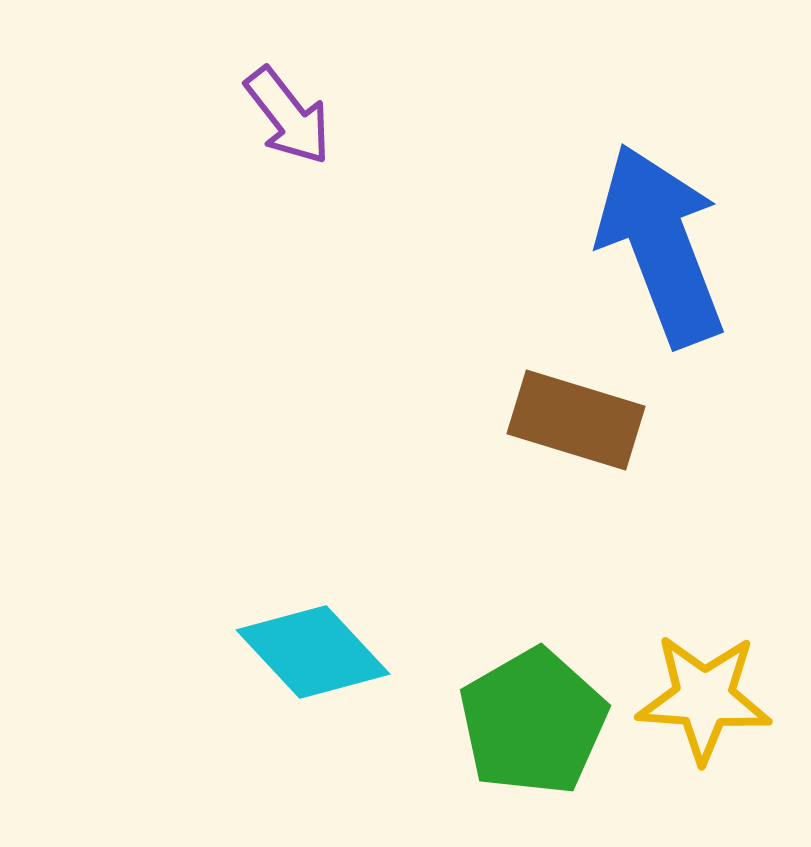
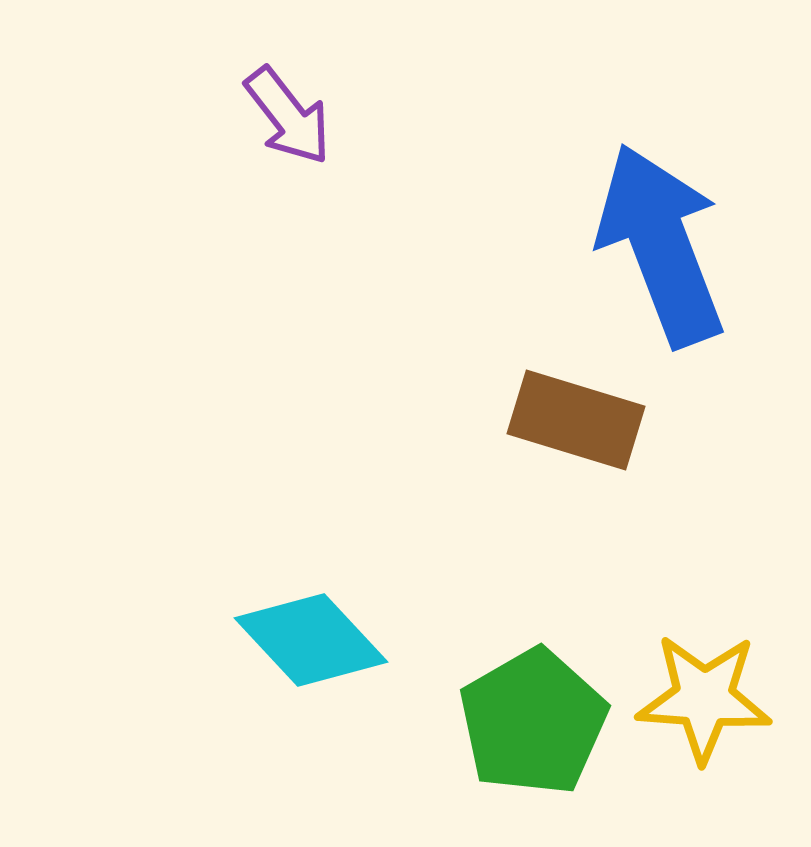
cyan diamond: moved 2 px left, 12 px up
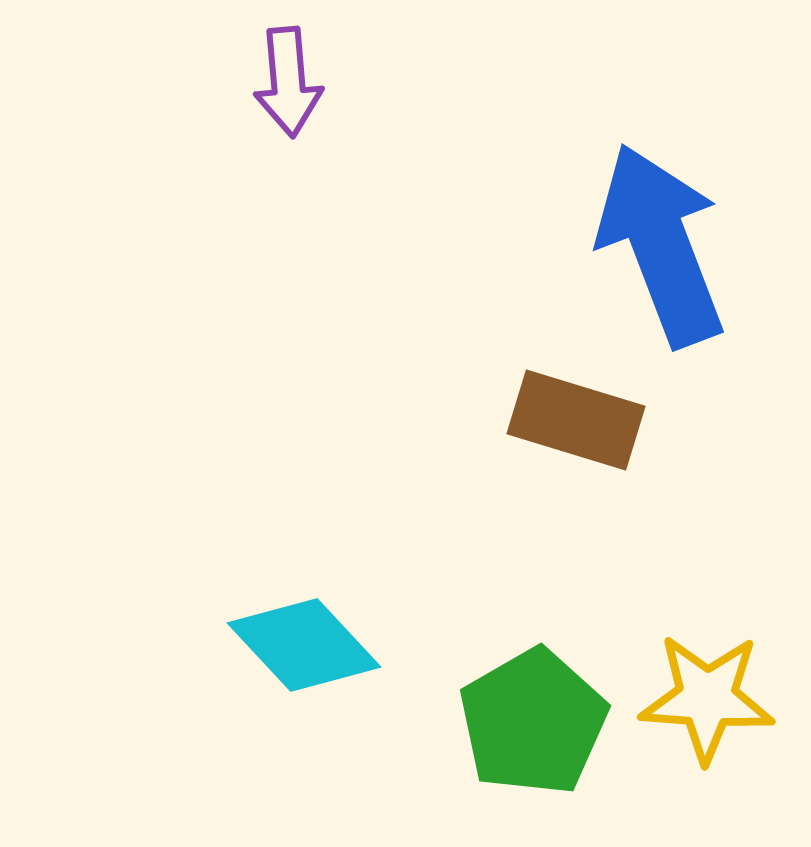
purple arrow: moved 34 px up; rotated 33 degrees clockwise
cyan diamond: moved 7 px left, 5 px down
yellow star: moved 3 px right
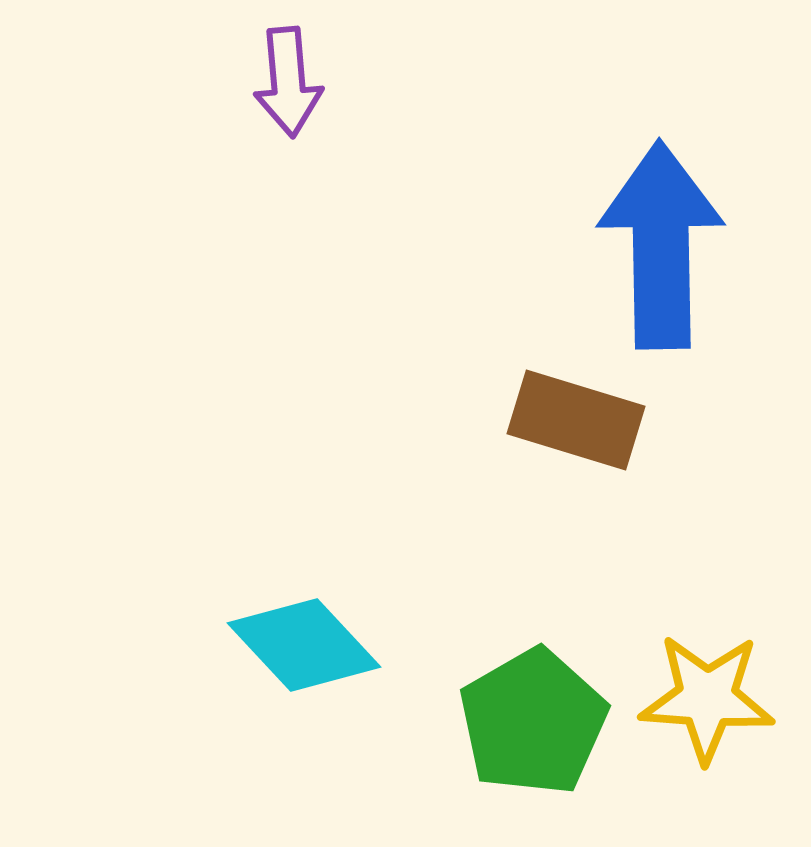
blue arrow: rotated 20 degrees clockwise
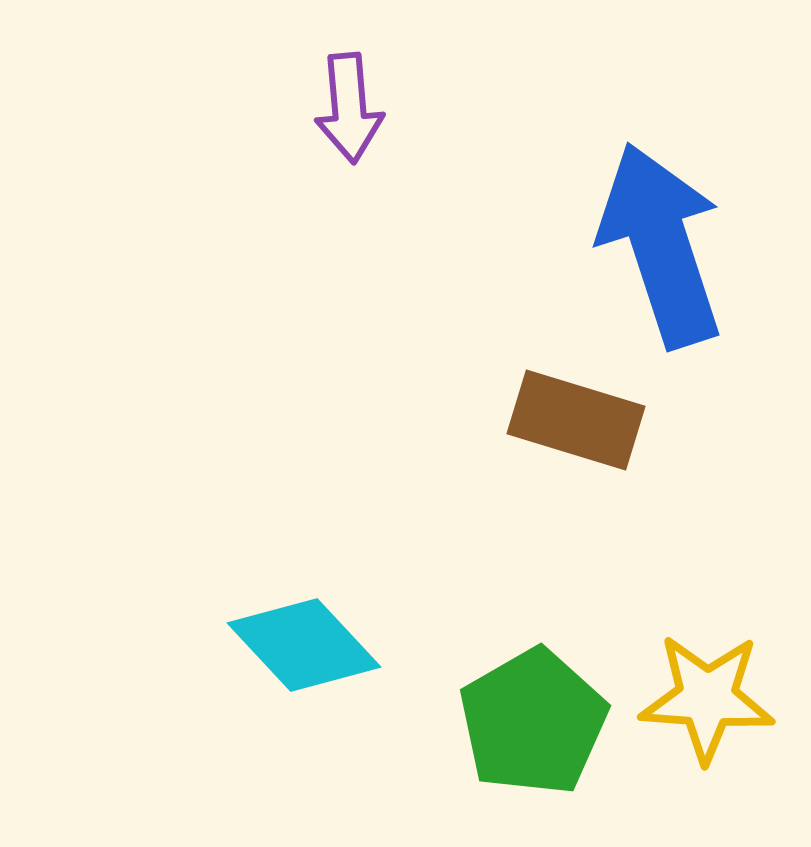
purple arrow: moved 61 px right, 26 px down
blue arrow: rotated 17 degrees counterclockwise
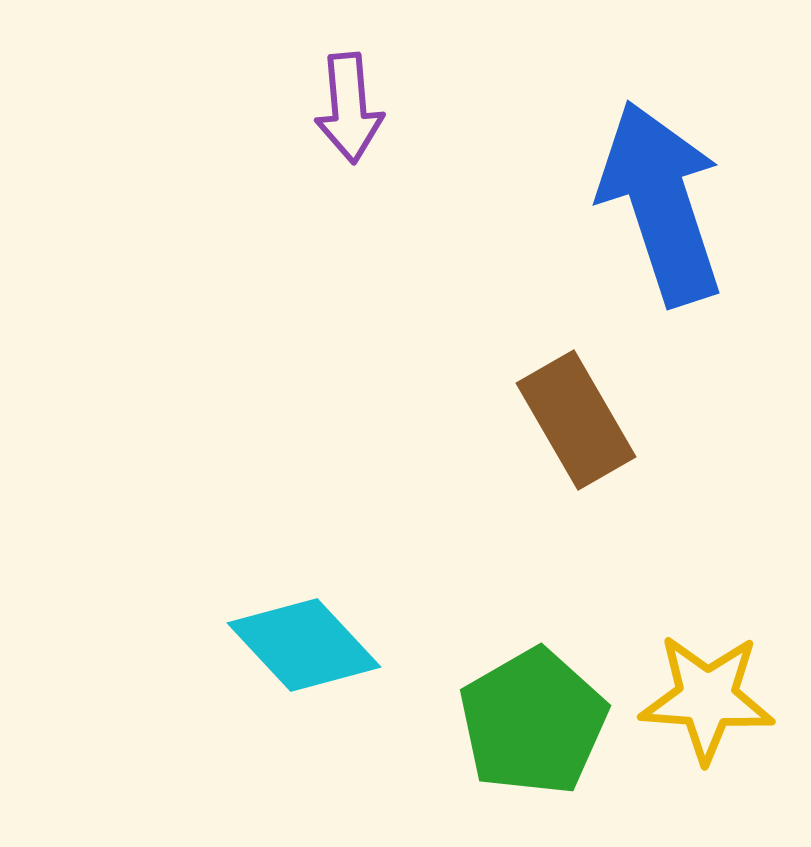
blue arrow: moved 42 px up
brown rectangle: rotated 43 degrees clockwise
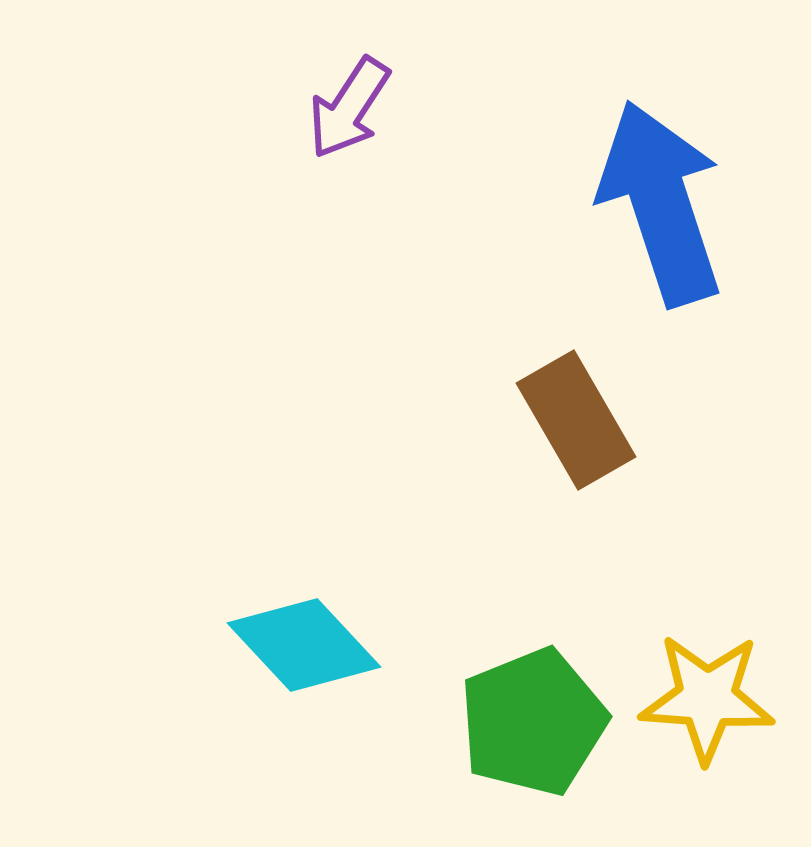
purple arrow: rotated 38 degrees clockwise
green pentagon: rotated 8 degrees clockwise
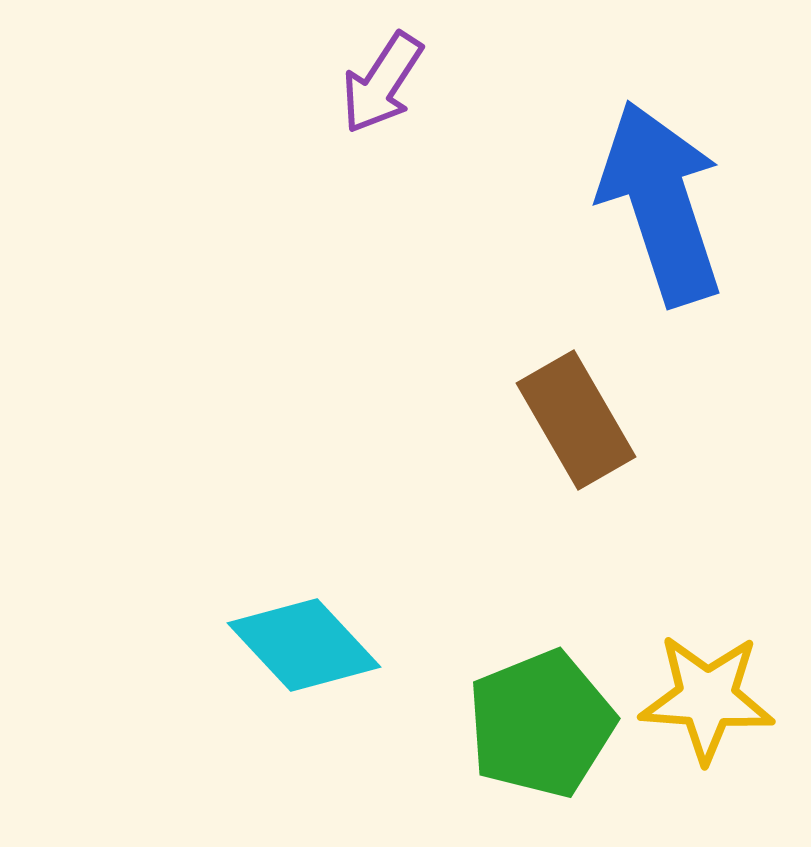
purple arrow: moved 33 px right, 25 px up
green pentagon: moved 8 px right, 2 px down
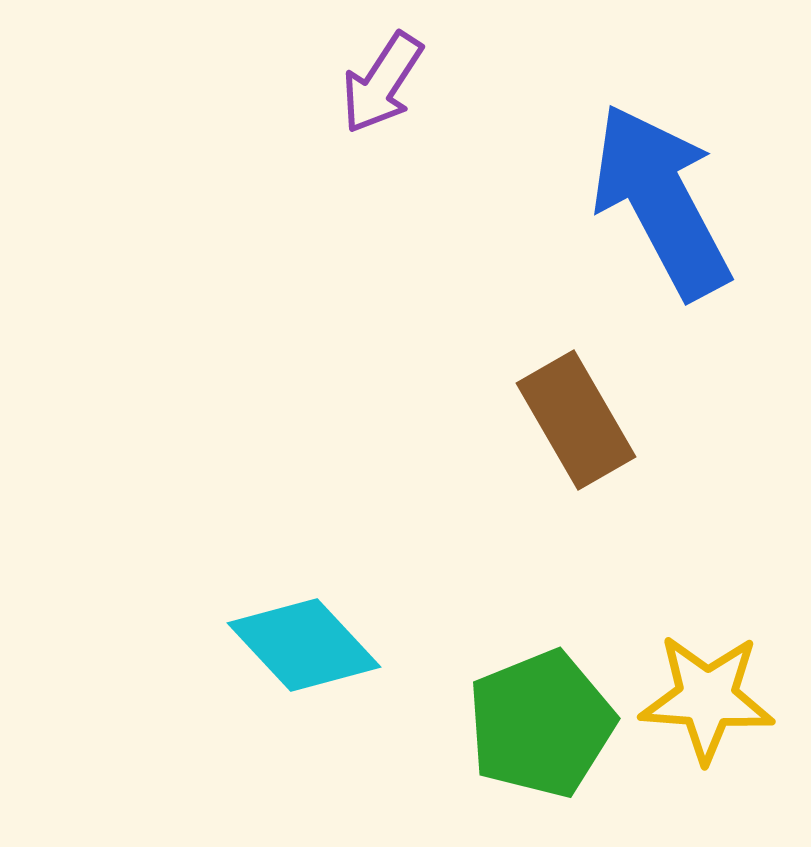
blue arrow: moved 2 px up; rotated 10 degrees counterclockwise
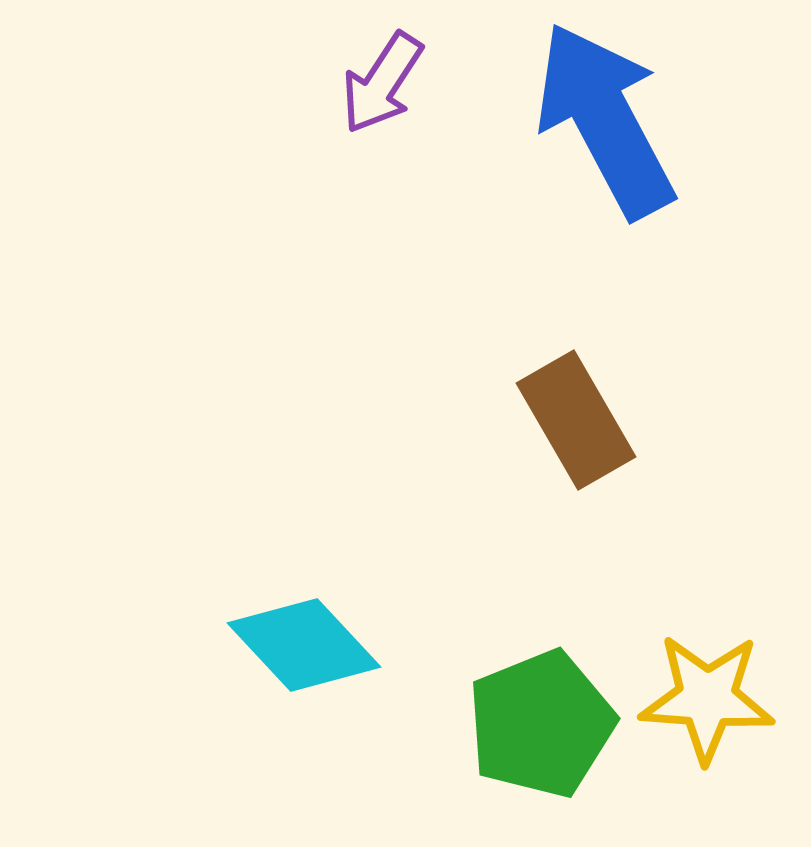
blue arrow: moved 56 px left, 81 px up
